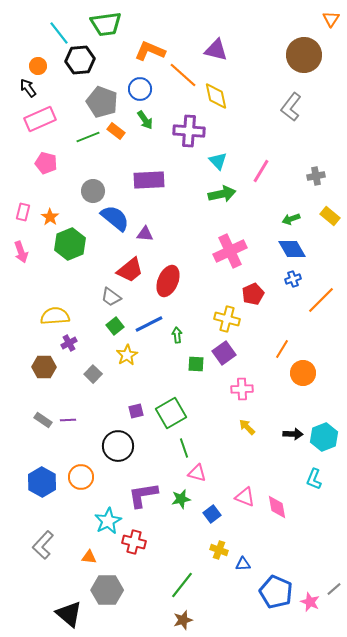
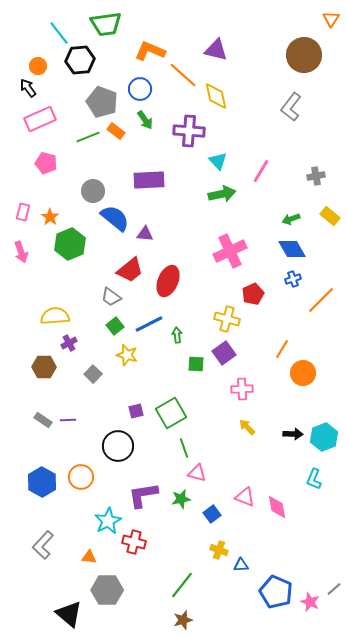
yellow star at (127, 355): rotated 25 degrees counterclockwise
blue triangle at (243, 564): moved 2 px left, 1 px down
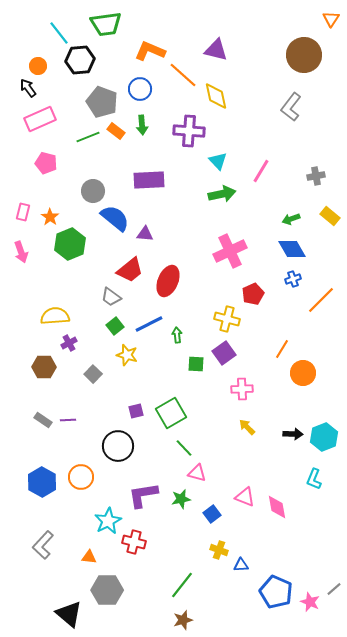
green arrow at (145, 120): moved 3 px left, 5 px down; rotated 30 degrees clockwise
green line at (184, 448): rotated 24 degrees counterclockwise
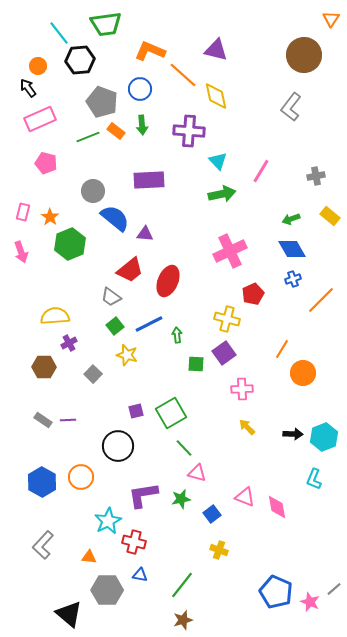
blue triangle at (241, 565): moved 101 px left, 10 px down; rotated 14 degrees clockwise
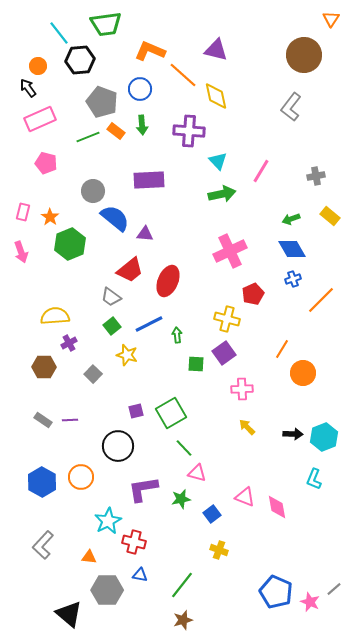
green square at (115, 326): moved 3 px left
purple line at (68, 420): moved 2 px right
purple L-shape at (143, 495): moved 6 px up
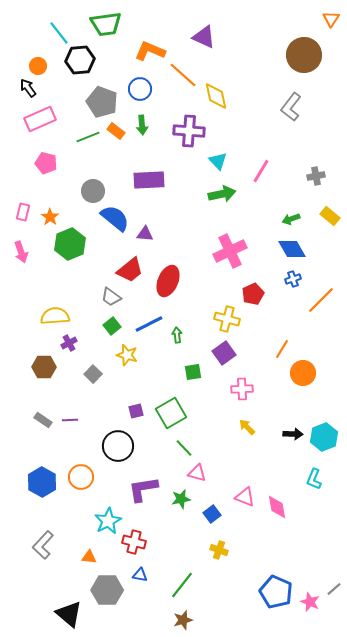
purple triangle at (216, 50): moved 12 px left, 13 px up; rotated 10 degrees clockwise
green square at (196, 364): moved 3 px left, 8 px down; rotated 12 degrees counterclockwise
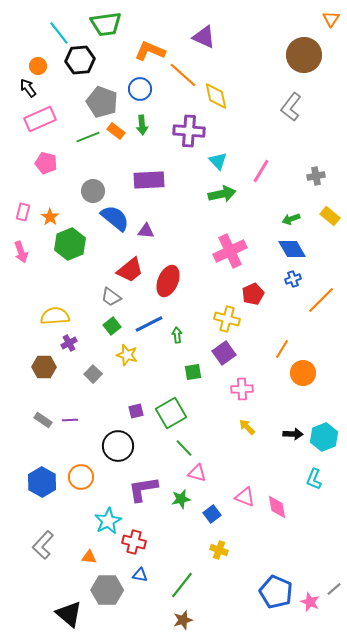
purple triangle at (145, 234): moved 1 px right, 3 px up
